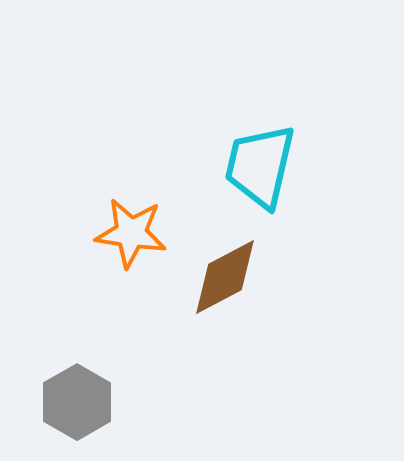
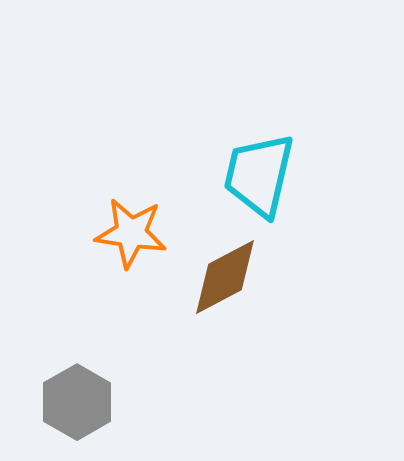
cyan trapezoid: moved 1 px left, 9 px down
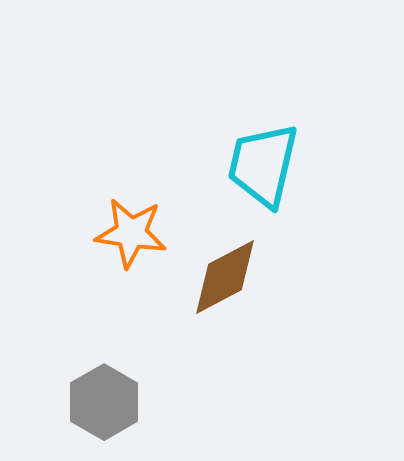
cyan trapezoid: moved 4 px right, 10 px up
gray hexagon: moved 27 px right
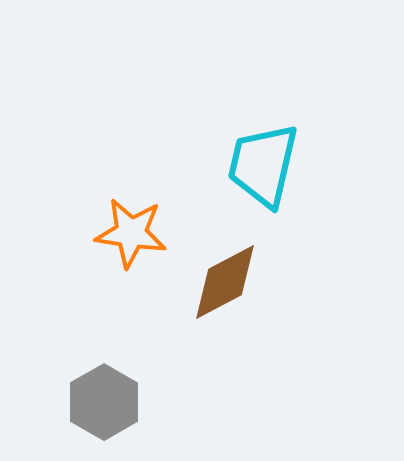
brown diamond: moved 5 px down
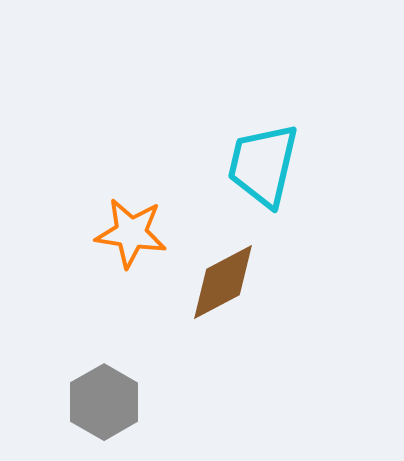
brown diamond: moved 2 px left
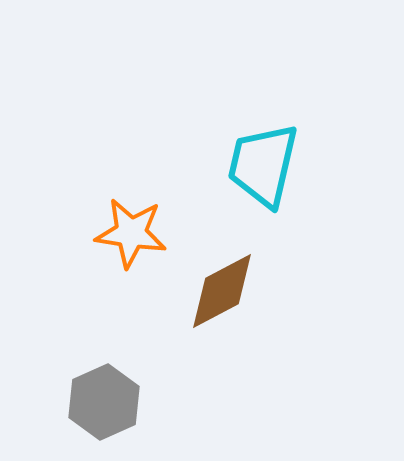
brown diamond: moved 1 px left, 9 px down
gray hexagon: rotated 6 degrees clockwise
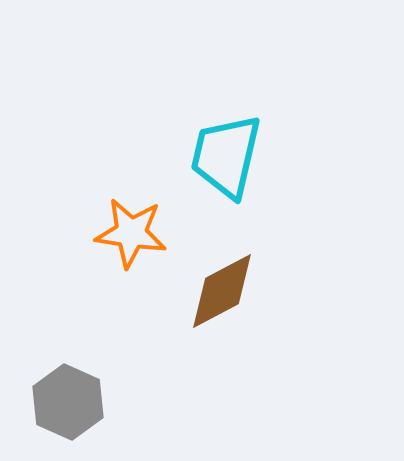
cyan trapezoid: moved 37 px left, 9 px up
gray hexagon: moved 36 px left; rotated 12 degrees counterclockwise
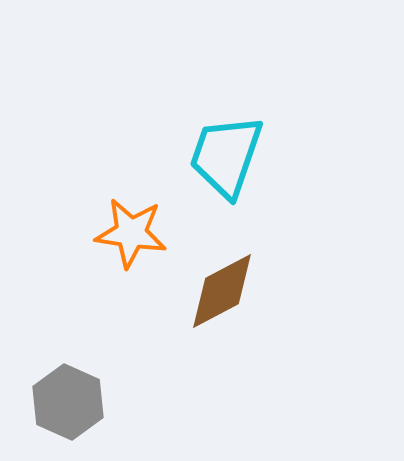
cyan trapezoid: rotated 6 degrees clockwise
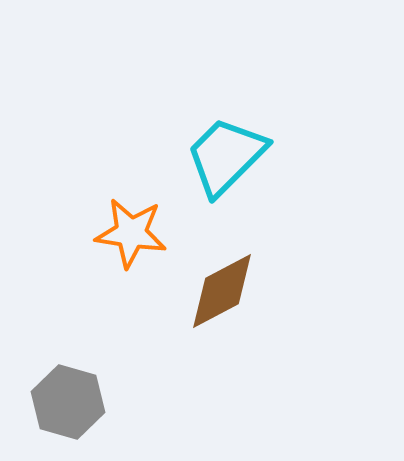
cyan trapezoid: rotated 26 degrees clockwise
gray hexagon: rotated 8 degrees counterclockwise
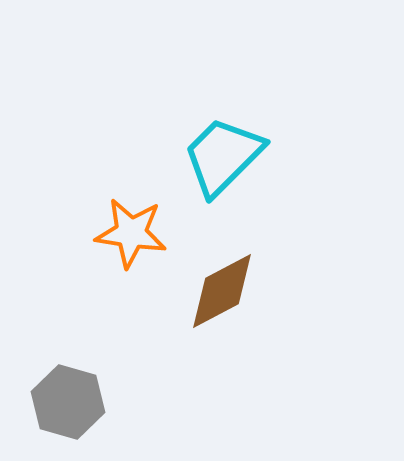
cyan trapezoid: moved 3 px left
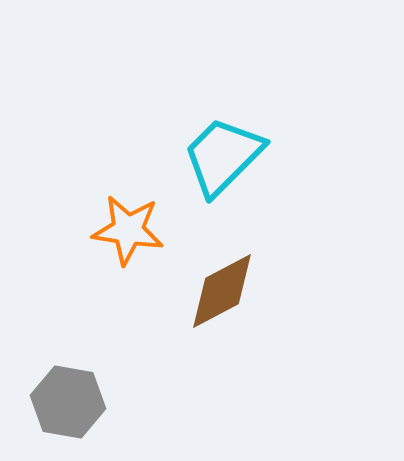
orange star: moved 3 px left, 3 px up
gray hexagon: rotated 6 degrees counterclockwise
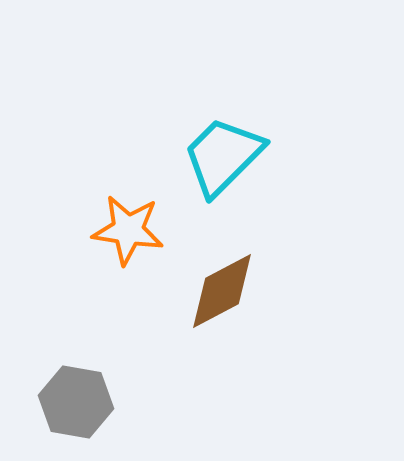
gray hexagon: moved 8 px right
